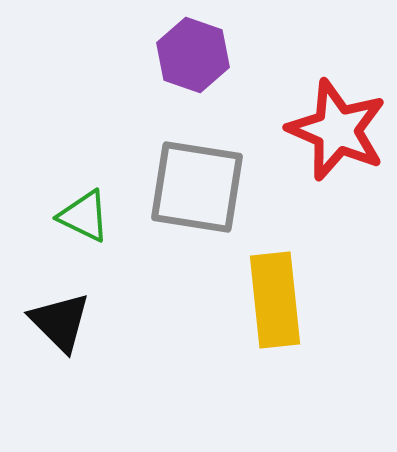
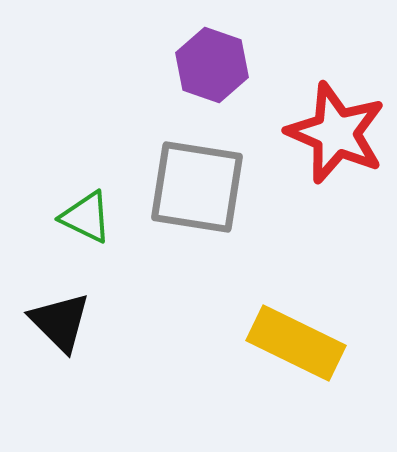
purple hexagon: moved 19 px right, 10 px down
red star: moved 1 px left, 3 px down
green triangle: moved 2 px right, 1 px down
yellow rectangle: moved 21 px right, 43 px down; rotated 58 degrees counterclockwise
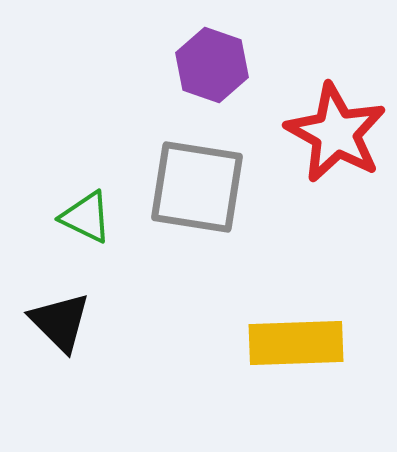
red star: rotated 6 degrees clockwise
yellow rectangle: rotated 28 degrees counterclockwise
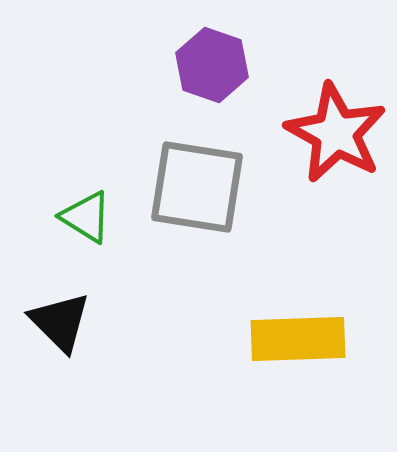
green triangle: rotated 6 degrees clockwise
yellow rectangle: moved 2 px right, 4 px up
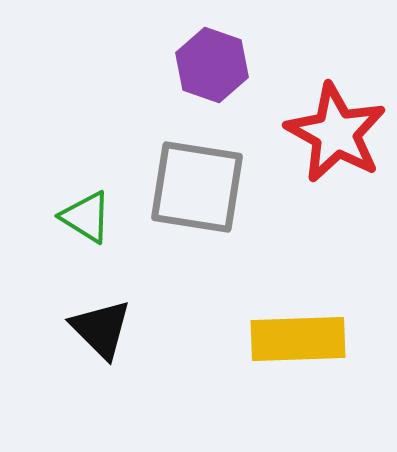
black triangle: moved 41 px right, 7 px down
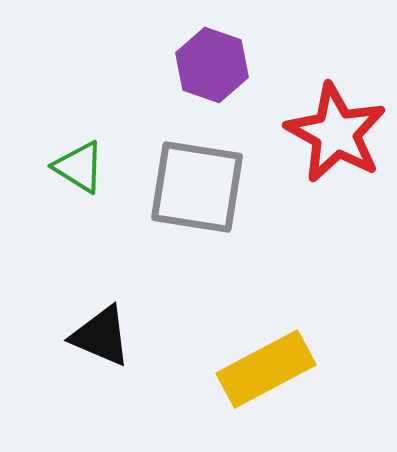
green triangle: moved 7 px left, 50 px up
black triangle: moved 7 px down; rotated 22 degrees counterclockwise
yellow rectangle: moved 32 px left, 30 px down; rotated 26 degrees counterclockwise
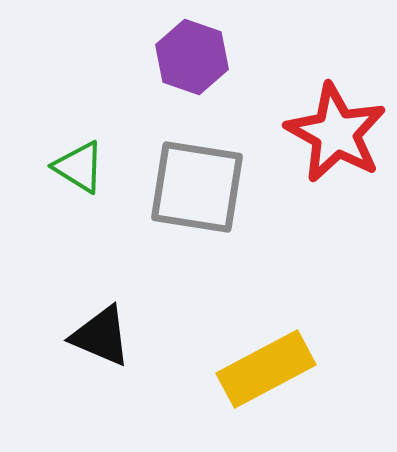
purple hexagon: moved 20 px left, 8 px up
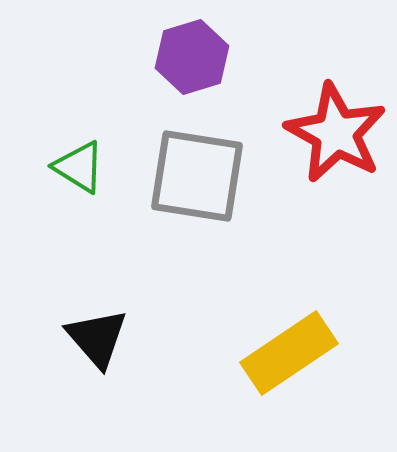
purple hexagon: rotated 24 degrees clockwise
gray square: moved 11 px up
black triangle: moved 4 px left, 2 px down; rotated 26 degrees clockwise
yellow rectangle: moved 23 px right, 16 px up; rotated 6 degrees counterclockwise
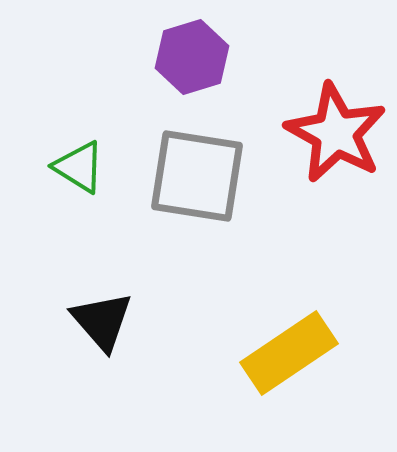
black triangle: moved 5 px right, 17 px up
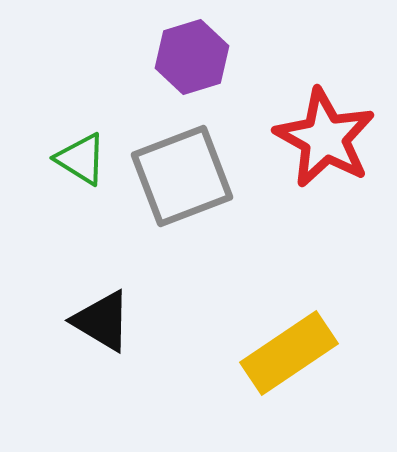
red star: moved 11 px left, 5 px down
green triangle: moved 2 px right, 8 px up
gray square: moved 15 px left; rotated 30 degrees counterclockwise
black triangle: rotated 18 degrees counterclockwise
